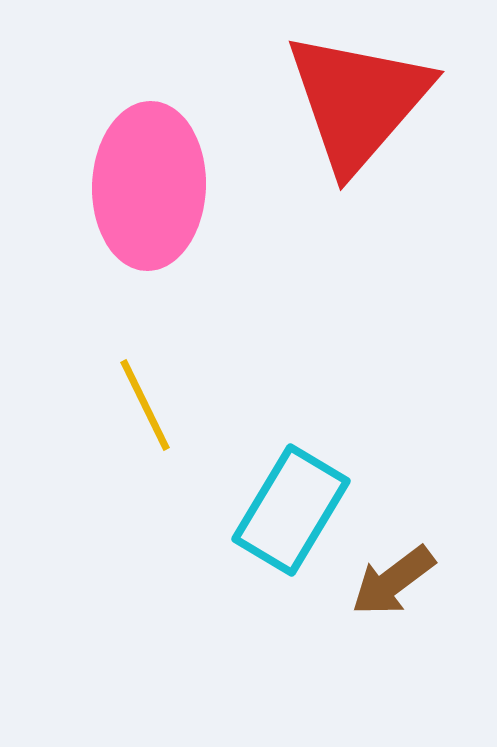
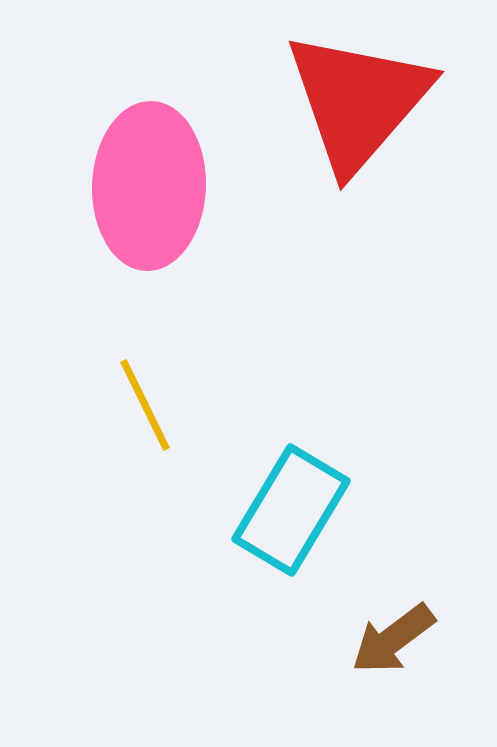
brown arrow: moved 58 px down
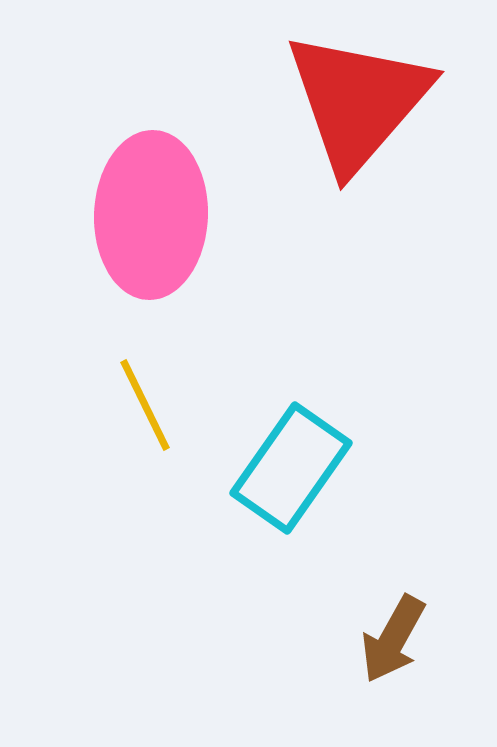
pink ellipse: moved 2 px right, 29 px down
cyan rectangle: moved 42 px up; rotated 4 degrees clockwise
brown arrow: rotated 24 degrees counterclockwise
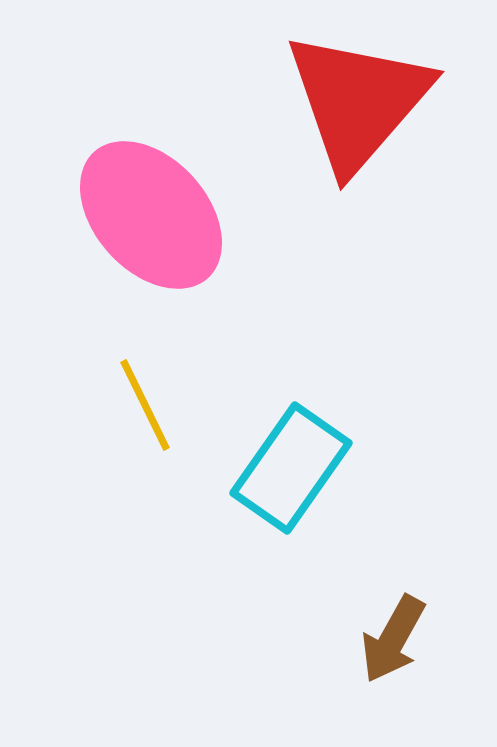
pink ellipse: rotated 44 degrees counterclockwise
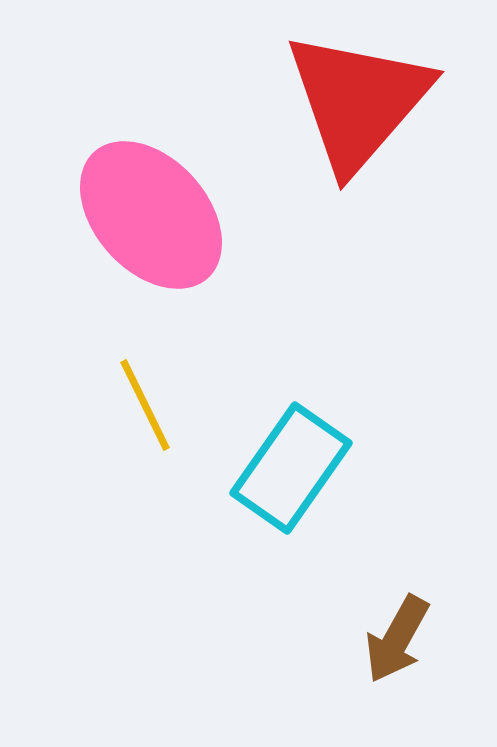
brown arrow: moved 4 px right
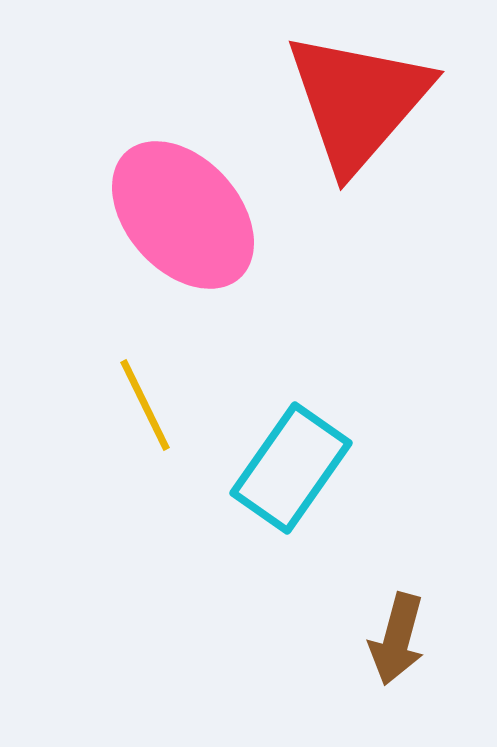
pink ellipse: moved 32 px right
brown arrow: rotated 14 degrees counterclockwise
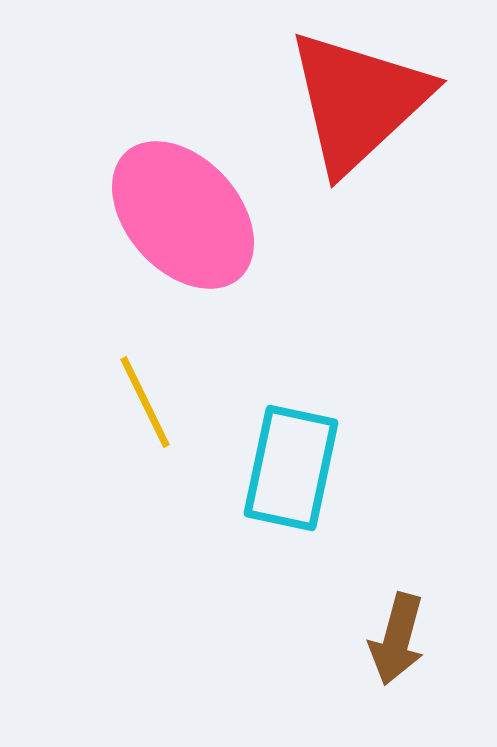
red triangle: rotated 6 degrees clockwise
yellow line: moved 3 px up
cyan rectangle: rotated 23 degrees counterclockwise
